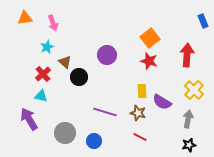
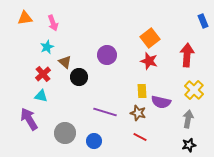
purple semicircle: moved 1 px left; rotated 18 degrees counterclockwise
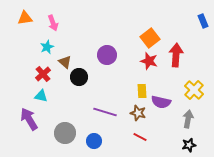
red arrow: moved 11 px left
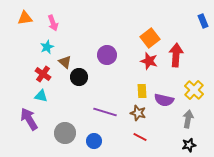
red cross: rotated 14 degrees counterclockwise
purple semicircle: moved 3 px right, 2 px up
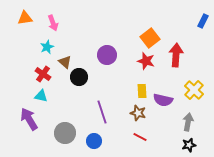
blue rectangle: rotated 48 degrees clockwise
red star: moved 3 px left
purple semicircle: moved 1 px left
purple line: moved 3 px left; rotated 55 degrees clockwise
gray arrow: moved 3 px down
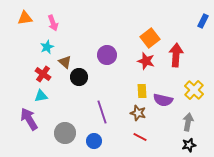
cyan triangle: rotated 24 degrees counterclockwise
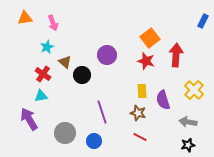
black circle: moved 3 px right, 2 px up
purple semicircle: rotated 60 degrees clockwise
gray arrow: rotated 90 degrees counterclockwise
black star: moved 1 px left
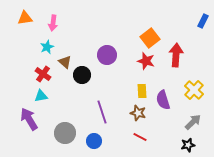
pink arrow: rotated 28 degrees clockwise
gray arrow: moved 5 px right; rotated 126 degrees clockwise
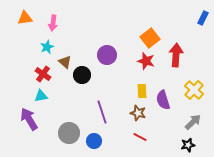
blue rectangle: moved 3 px up
gray circle: moved 4 px right
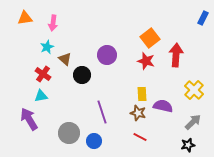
brown triangle: moved 3 px up
yellow rectangle: moved 3 px down
purple semicircle: moved 6 px down; rotated 120 degrees clockwise
